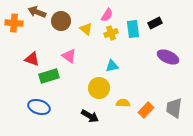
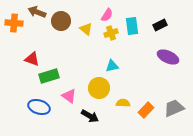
black rectangle: moved 5 px right, 2 px down
cyan rectangle: moved 1 px left, 3 px up
pink triangle: moved 40 px down
gray trapezoid: rotated 60 degrees clockwise
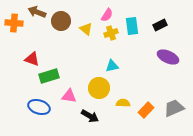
pink triangle: rotated 28 degrees counterclockwise
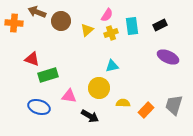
yellow triangle: moved 1 px right, 1 px down; rotated 40 degrees clockwise
green rectangle: moved 1 px left, 1 px up
gray trapezoid: moved 3 px up; rotated 50 degrees counterclockwise
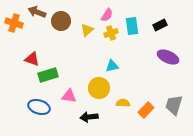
orange cross: rotated 12 degrees clockwise
black arrow: moved 1 px left, 1 px down; rotated 144 degrees clockwise
